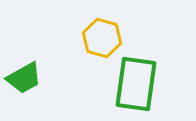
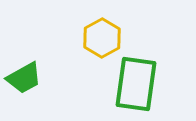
yellow hexagon: rotated 15 degrees clockwise
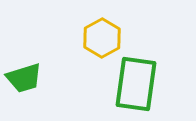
green trapezoid: rotated 12 degrees clockwise
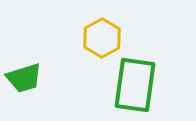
green rectangle: moved 1 px left, 1 px down
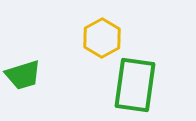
green trapezoid: moved 1 px left, 3 px up
